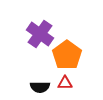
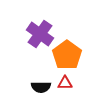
black semicircle: moved 1 px right
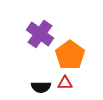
orange pentagon: moved 3 px right
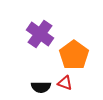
orange pentagon: moved 4 px right
red triangle: rotated 21 degrees clockwise
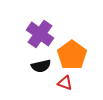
orange pentagon: moved 2 px left
black semicircle: moved 21 px up; rotated 12 degrees counterclockwise
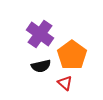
red triangle: rotated 21 degrees clockwise
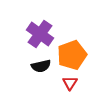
orange pentagon: rotated 16 degrees clockwise
red triangle: moved 5 px right; rotated 21 degrees clockwise
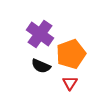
orange pentagon: moved 1 px left, 1 px up
black semicircle: rotated 36 degrees clockwise
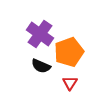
orange pentagon: moved 2 px left, 2 px up
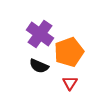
black semicircle: moved 2 px left
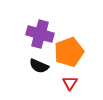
purple cross: rotated 20 degrees counterclockwise
